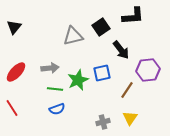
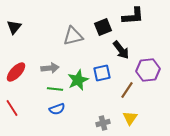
black square: moved 2 px right; rotated 12 degrees clockwise
gray cross: moved 1 px down
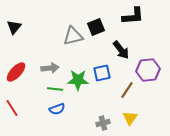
black square: moved 7 px left
green star: rotated 25 degrees clockwise
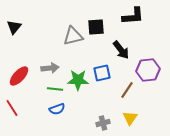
black square: rotated 18 degrees clockwise
red ellipse: moved 3 px right, 4 px down
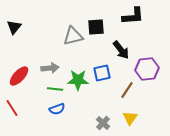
purple hexagon: moved 1 px left, 1 px up
gray cross: rotated 32 degrees counterclockwise
